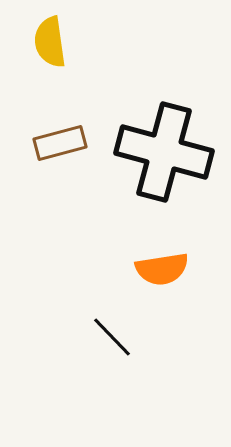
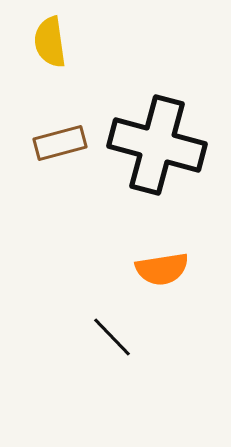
black cross: moved 7 px left, 7 px up
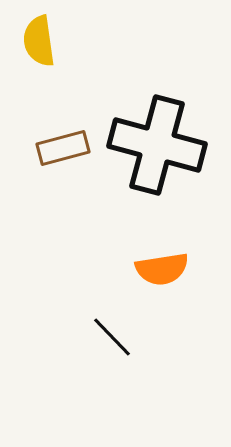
yellow semicircle: moved 11 px left, 1 px up
brown rectangle: moved 3 px right, 5 px down
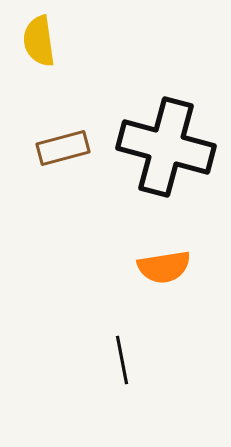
black cross: moved 9 px right, 2 px down
orange semicircle: moved 2 px right, 2 px up
black line: moved 10 px right, 23 px down; rotated 33 degrees clockwise
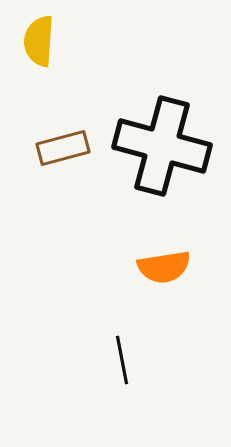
yellow semicircle: rotated 12 degrees clockwise
black cross: moved 4 px left, 1 px up
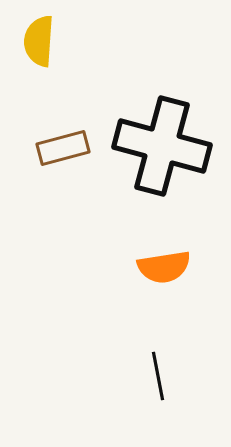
black line: moved 36 px right, 16 px down
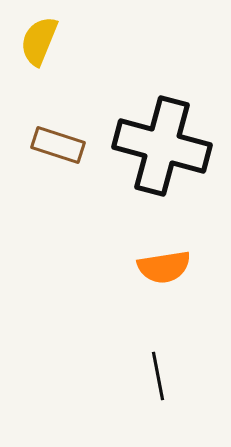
yellow semicircle: rotated 18 degrees clockwise
brown rectangle: moved 5 px left, 3 px up; rotated 33 degrees clockwise
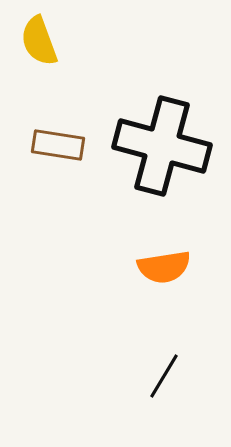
yellow semicircle: rotated 42 degrees counterclockwise
brown rectangle: rotated 9 degrees counterclockwise
black line: moved 6 px right; rotated 42 degrees clockwise
